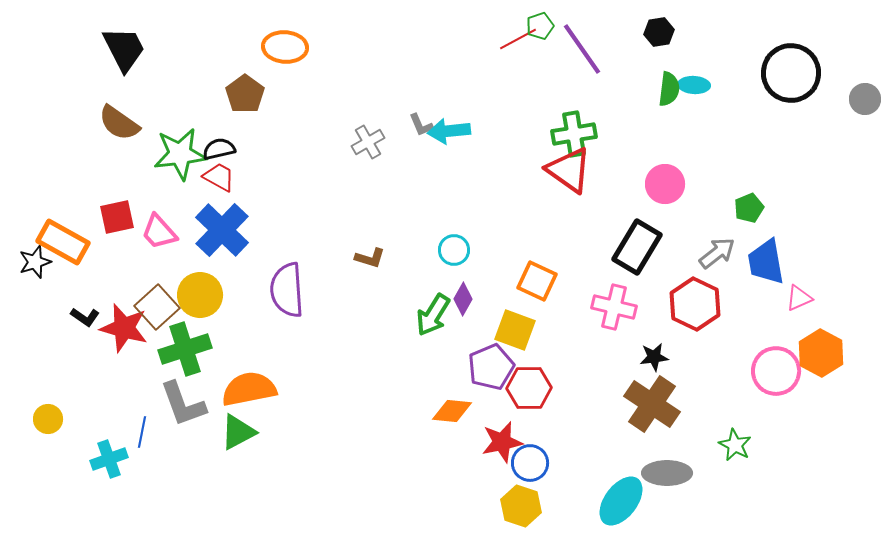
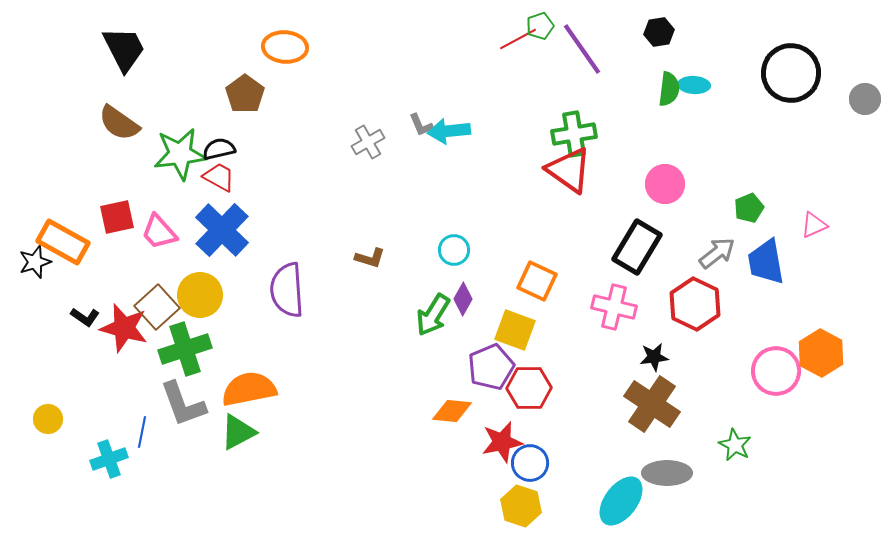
pink triangle at (799, 298): moved 15 px right, 73 px up
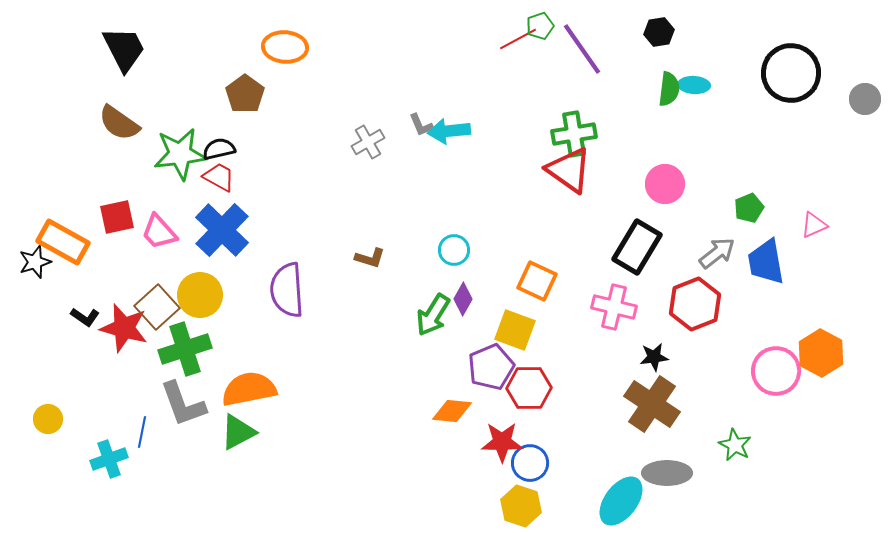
red hexagon at (695, 304): rotated 12 degrees clockwise
red star at (502, 442): rotated 12 degrees clockwise
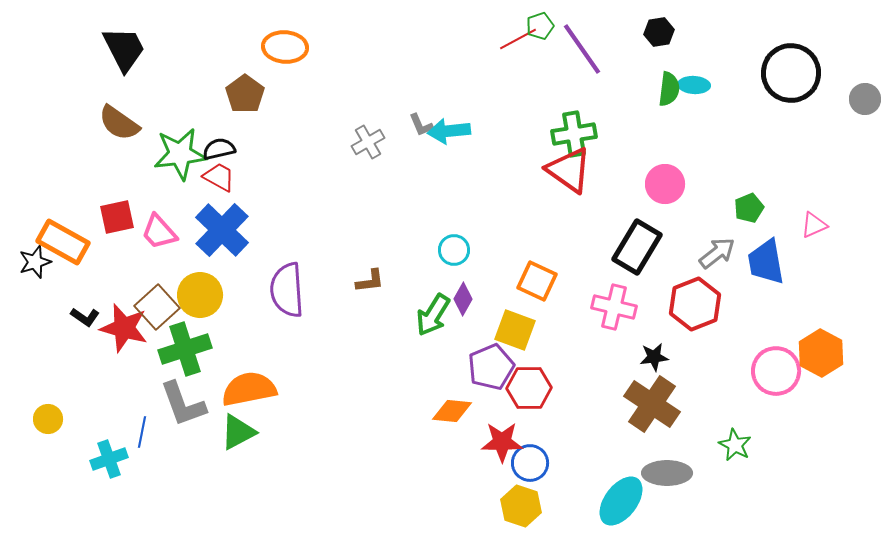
brown L-shape at (370, 258): moved 23 px down; rotated 24 degrees counterclockwise
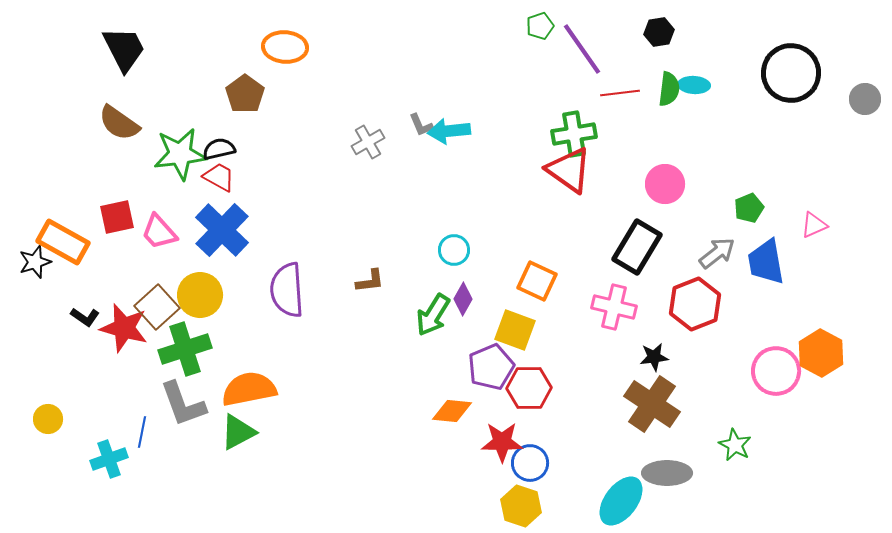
red line at (518, 39): moved 102 px right, 54 px down; rotated 21 degrees clockwise
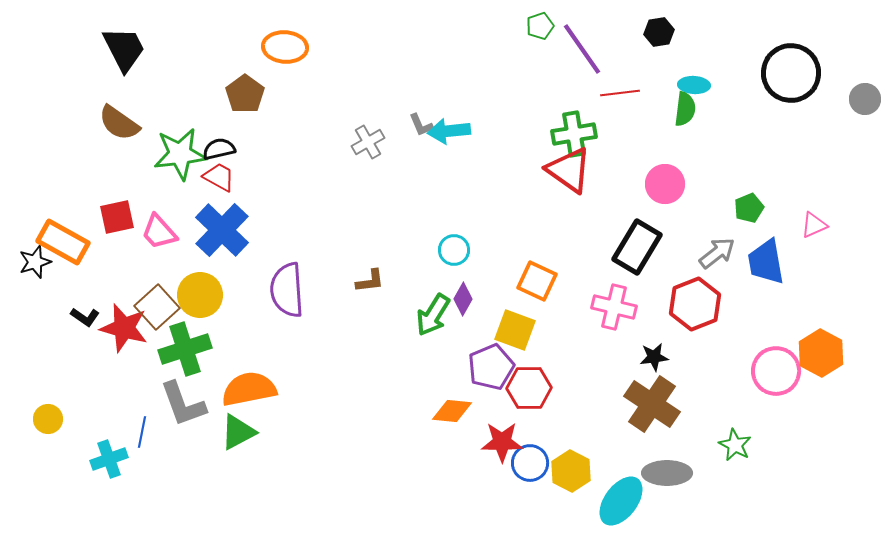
green semicircle at (669, 89): moved 16 px right, 20 px down
yellow hexagon at (521, 506): moved 50 px right, 35 px up; rotated 9 degrees clockwise
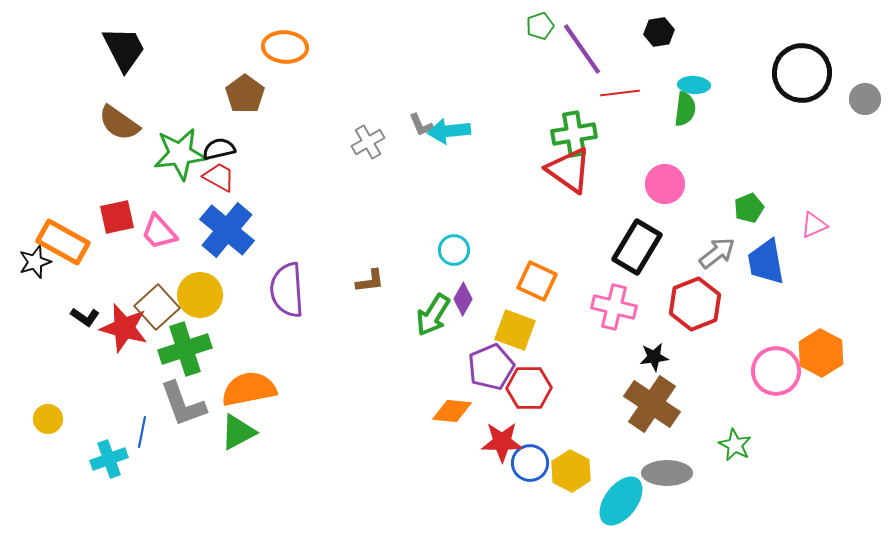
black circle at (791, 73): moved 11 px right
blue cross at (222, 230): moved 5 px right; rotated 4 degrees counterclockwise
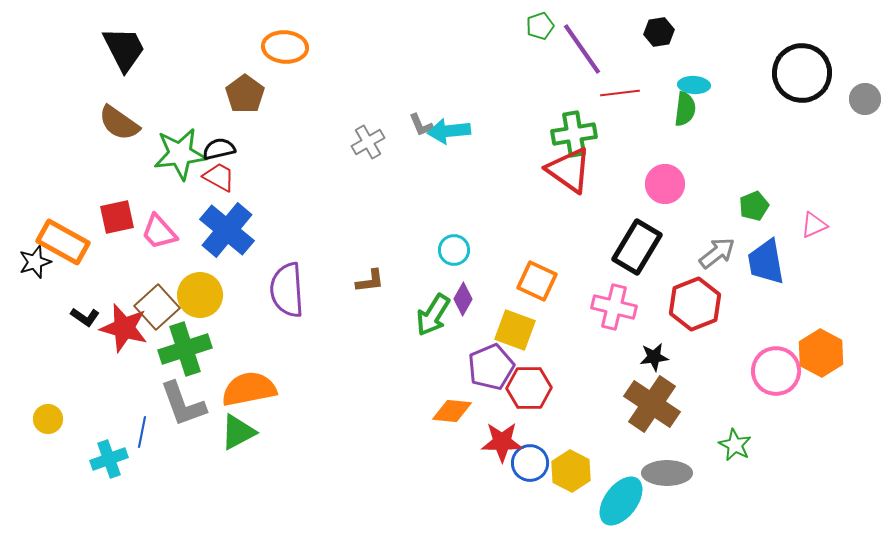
green pentagon at (749, 208): moved 5 px right, 2 px up
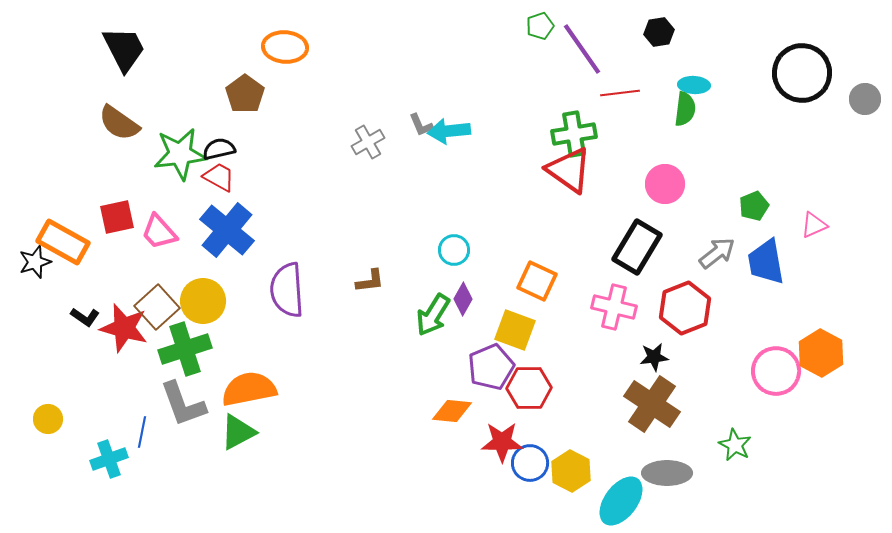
yellow circle at (200, 295): moved 3 px right, 6 px down
red hexagon at (695, 304): moved 10 px left, 4 px down
